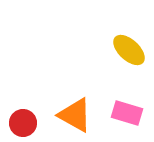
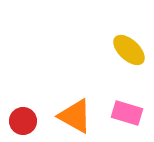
orange triangle: moved 1 px down
red circle: moved 2 px up
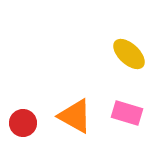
yellow ellipse: moved 4 px down
red circle: moved 2 px down
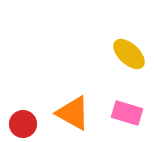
orange triangle: moved 2 px left, 3 px up
red circle: moved 1 px down
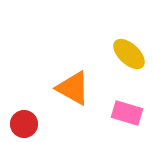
orange triangle: moved 25 px up
red circle: moved 1 px right
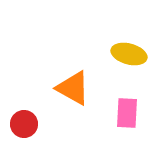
yellow ellipse: rotated 28 degrees counterclockwise
pink rectangle: rotated 76 degrees clockwise
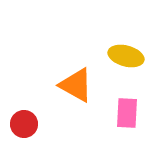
yellow ellipse: moved 3 px left, 2 px down
orange triangle: moved 3 px right, 3 px up
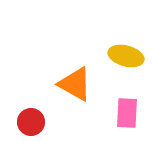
orange triangle: moved 1 px left, 1 px up
red circle: moved 7 px right, 2 px up
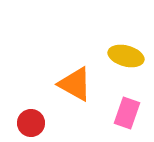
pink rectangle: rotated 16 degrees clockwise
red circle: moved 1 px down
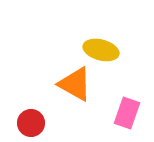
yellow ellipse: moved 25 px left, 6 px up
